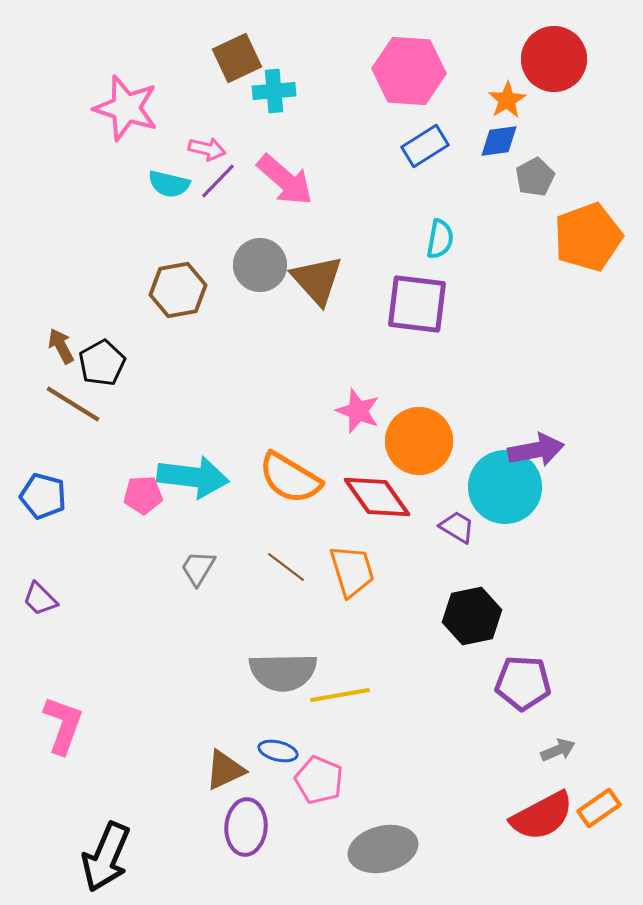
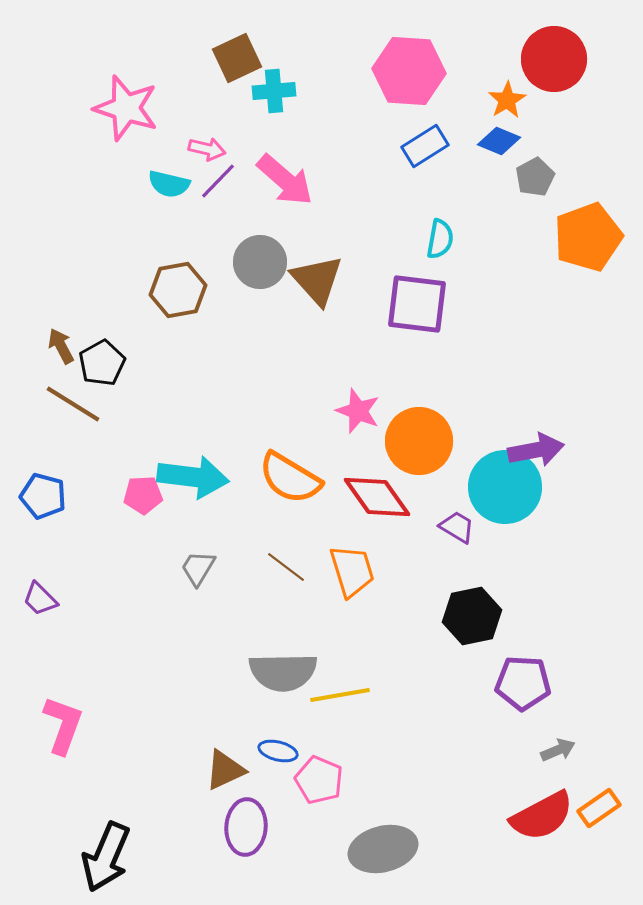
blue diamond at (499, 141): rotated 30 degrees clockwise
gray circle at (260, 265): moved 3 px up
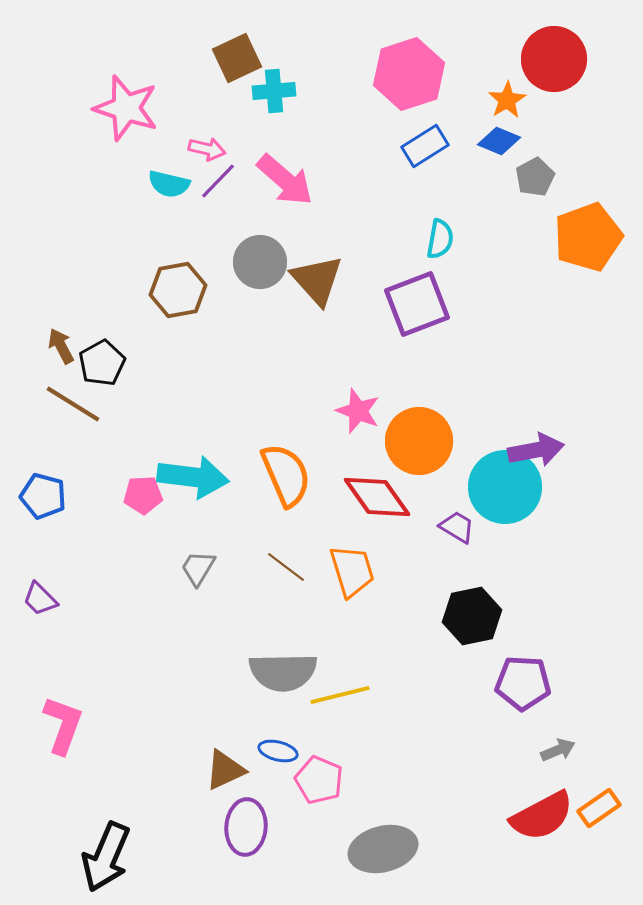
pink hexagon at (409, 71): moved 3 px down; rotated 22 degrees counterclockwise
purple square at (417, 304): rotated 28 degrees counterclockwise
orange semicircle at (290, 478): moved 4 px left, 3 px up; rotated 144 degrees counterclockwise
yellow line at (340, 695): rotated 4 degrees counterclockwise
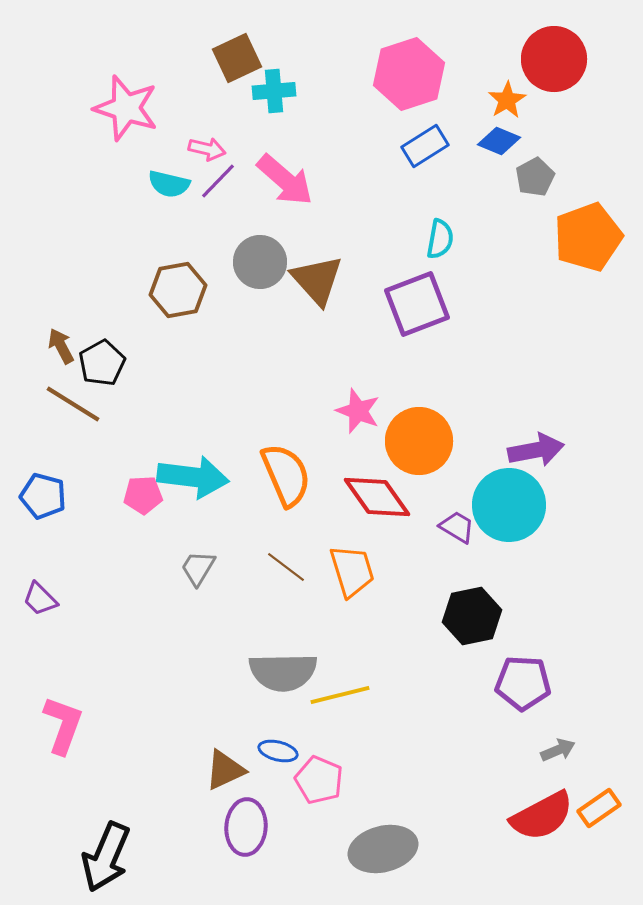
cyan circle at (505, 487): moved 4 px right, 18 px down
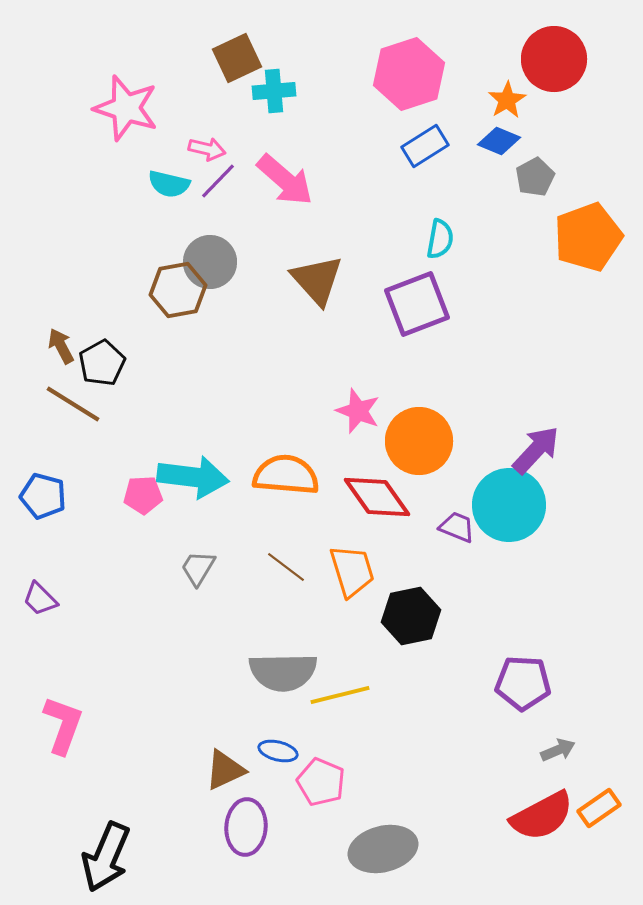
gray circle at (260, 262): moved 50 px left
purple arrow at (536, 450): rotated 36 degrees counterclockwise
orange semicircle at (286, 475): rotated 62 degrees counterclockwise
purple trapezoid at (457, 527): rotated 9 degrees counterclockwise
black hexagon at (472, 616): moved 61 px left
pink pentagon at (319, 780): moved 2 px right, 2 px down
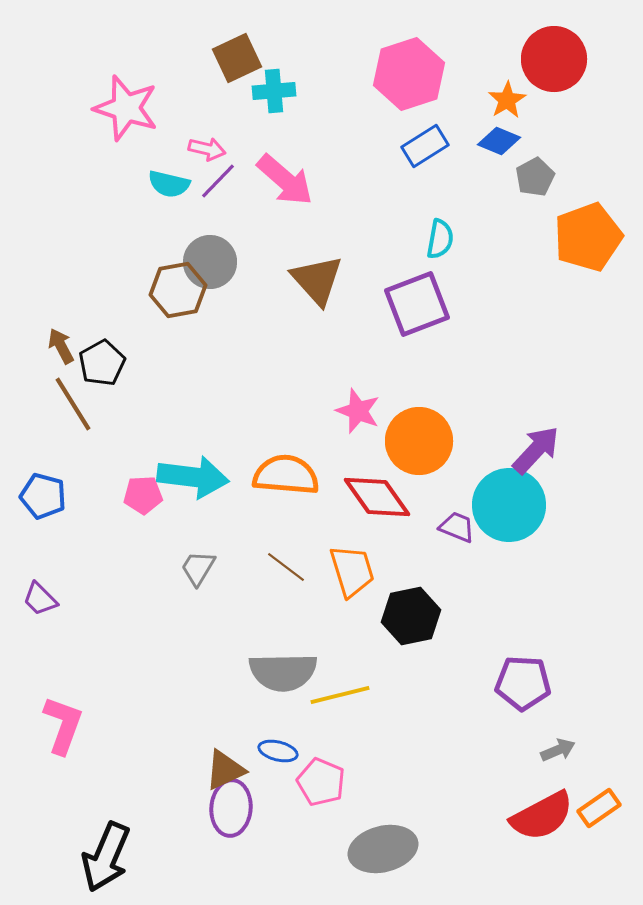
brown line at (73, 404): rotated 26 degrees clockwise
purple ellipse at (246, 827): moved 15 px left, 19 px up
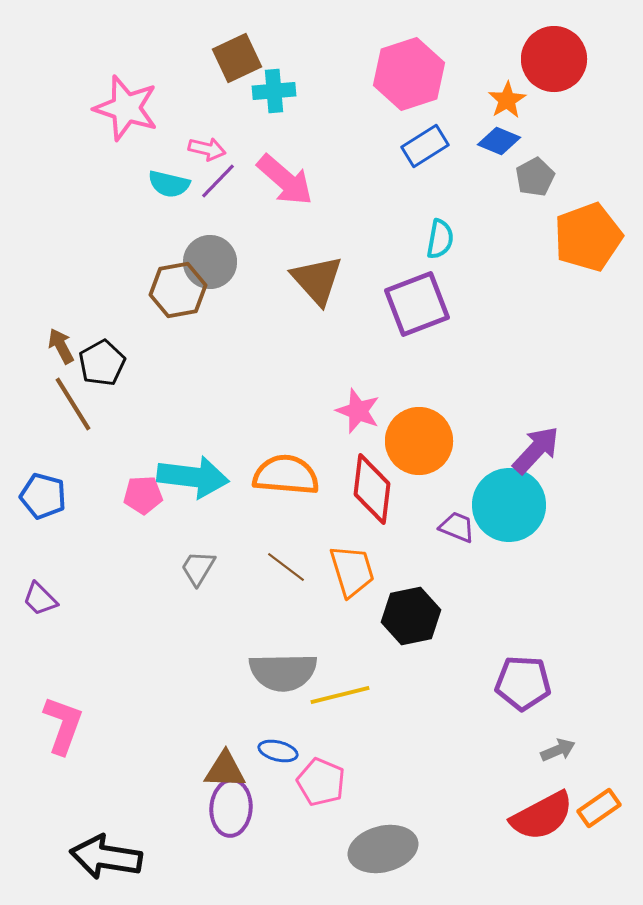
red diamond at (377, 497): moved 5 px left, 8 px up; rotated 42 degrees clockwise
brown triangle at (225, 770): rotated 27 degrees clockwise
black arrow at (106, 857): rotated 76 degrees clockwise
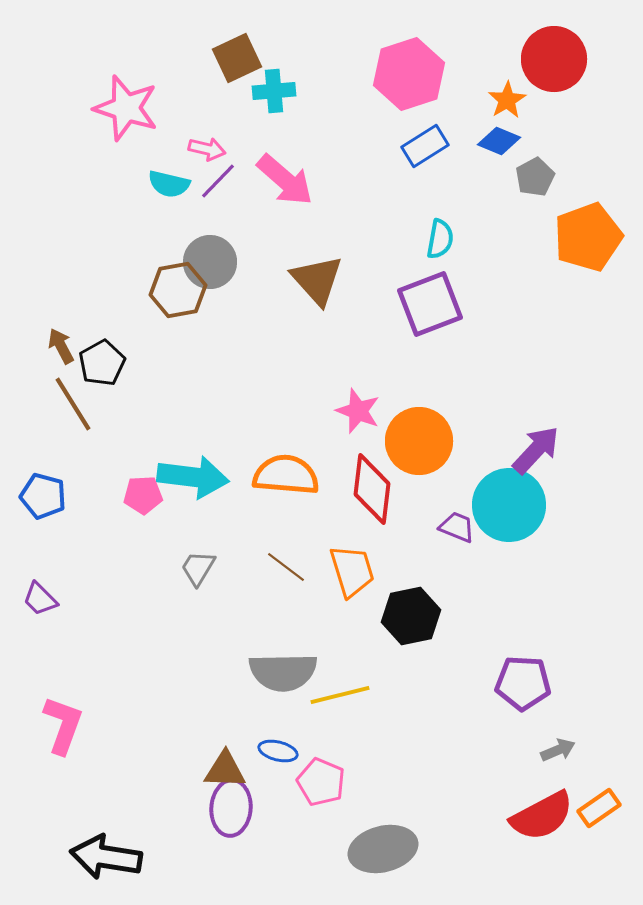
purple square at (417, 304): moved 13 px right
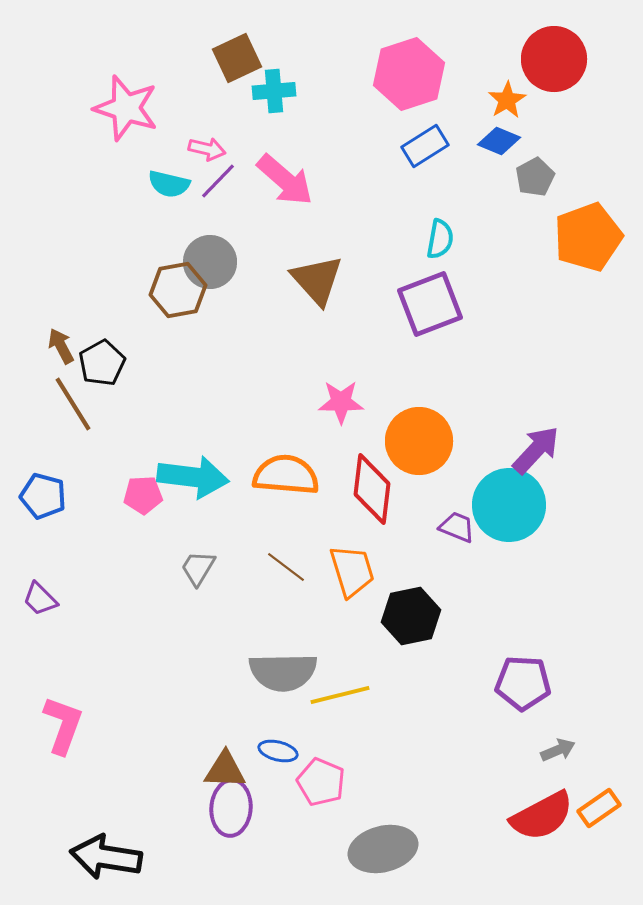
pink star at (358, 411): moved 17 px left, 9 px up; rotated 21 degrees counterclockwise
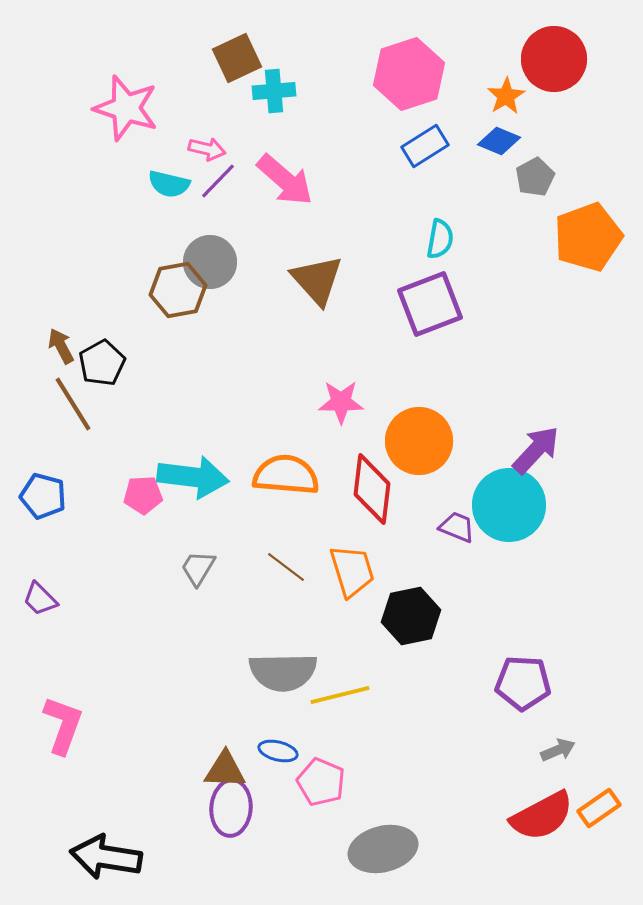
orange star at (507, 100): moved 1 px left, 4 px up
